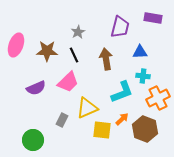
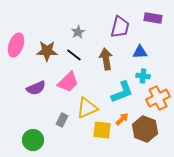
black line: rotated 28 degrees counterclockwise
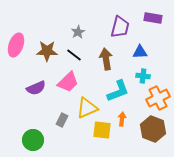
cyan L-shape: moved 4 px left, 1 px up
orange arrow: rotated 40 degrees counterclockwise
brown hexagon: moved 8 px right
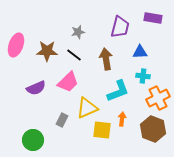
gray star: rotated 16 degrees clockwise
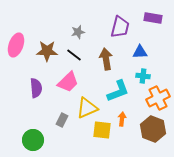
purple semicircle: rotated 72 degrees counterclockwise
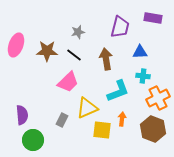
purple semicircle: moved 14 px left, 27 px down
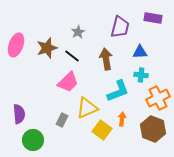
gray star: rotated 16 degrees counterclockwise
brown star: moved 3 px up; rotated 20 degrees counterclockwise
black line: moved 2 px left, 1 px down
cyan cross: moved 2 px left, 1 px up
purple semicircle: moved 3 px left, 1 px up
yellow square: rotated 30 degrees clockwise
